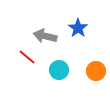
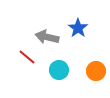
gray arrow: moved 2 px right, 1 px down
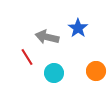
red line: rotated 18 degrees clockwise
cyan circle: moved 5 px left, 3 px down
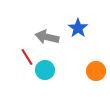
cyan circle: moved 9 px left, 3 px up
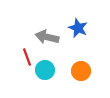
blue star: rotated 12 degrees counterclockwise
red line: rotated 12 degrees clockwise
orange circle: moved 15 px left
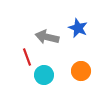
cyan circle: moved 1 px left, 5 px down
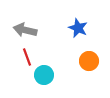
gray arrow: moved 22 px left, 7 px up
orange circle: moved 8 px right, 10 px up
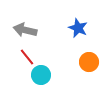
red line: rotated 18 degrees counterclockwise
orange circle: moved 1 px down
cyan circle: moved 3 px left
